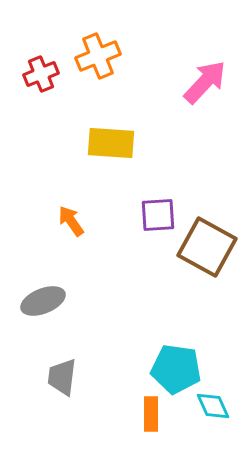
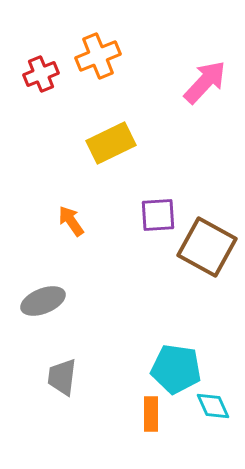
yellow rectangle: rotated 30 degrees counterclockwise
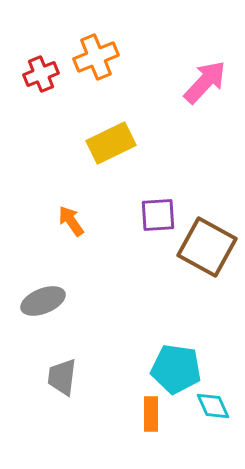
orange cross: moved 2 px left, 1 px down
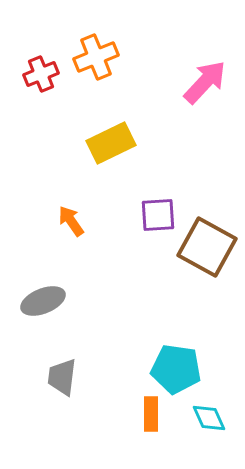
cyan diamond: moved 4 px left, 12 px down
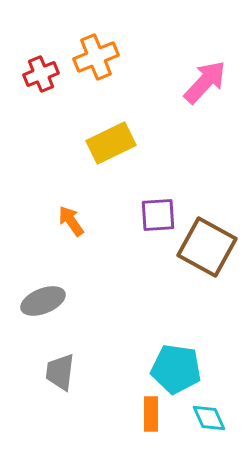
gray trapezoid: moved 2 px left, 5 px up
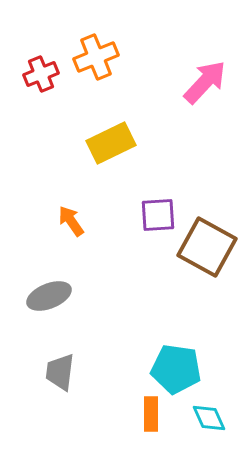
gray ellipse: moved 6 px right, 5 px up
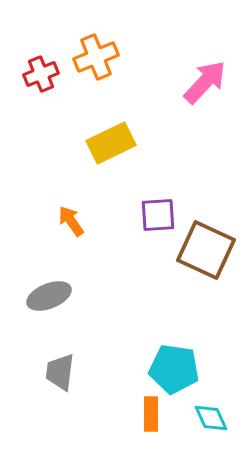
brown square: moved 1 px left, 3 px down; rotated 4 degrees counterclockwise
cyan pentagon: moved 2 px left
cyan diamond: moved 2 px right
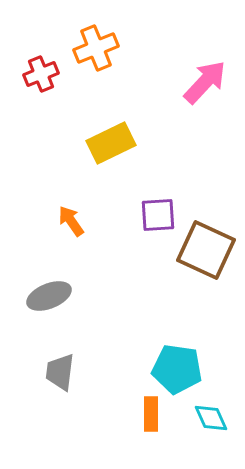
orange cross: moved 9 px up
cyan pentagon: moved 3 px right
